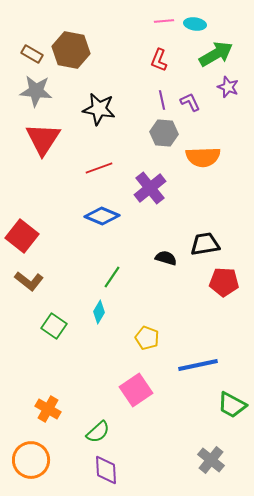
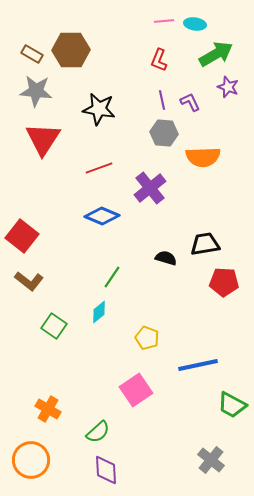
brown hexagon: rotated 12 degrees counterclockwise
cyan diamond: rotated 20 degrees clockwise
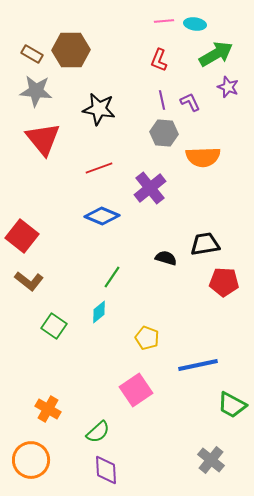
red triangle: rotated 12 degrees counterclockwise
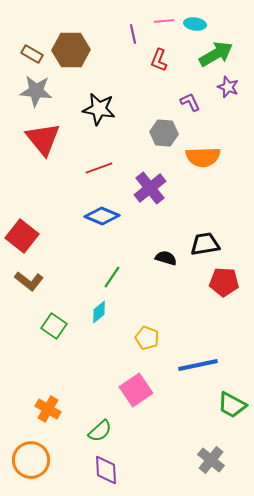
purple line: moved 29 px left, 66 px up
green semicircle: moved 2 px right, 1 px up
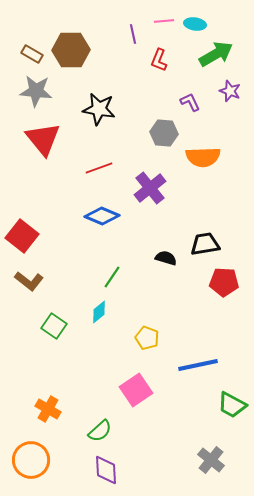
purple star: moved 2 px right, 4 px down
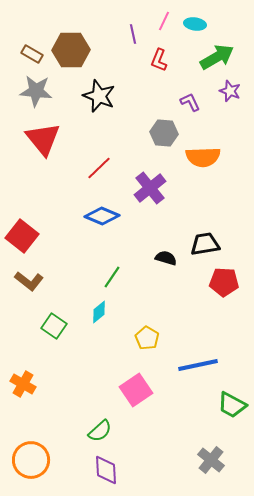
pink line: rotated 60 degrees counterclockwise
green arrow: moved 1 px right, 3 px down
black star: moved 13 px up; rotated 12 degrees clockwise
red line: rotated 24 degrees counterclockwise
yellow pentagon: rotated 10 degrees clockwise
orange cross: moved 25 px left, 25 px up
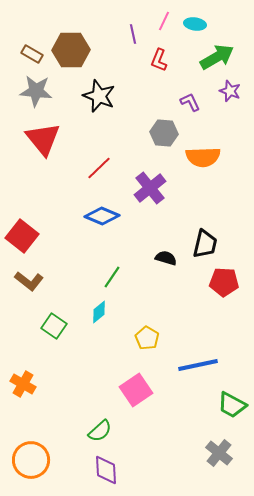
black trapezoid: rotated 112 degrees clockwise
gray cross: moved 8 px right, 7 px up
